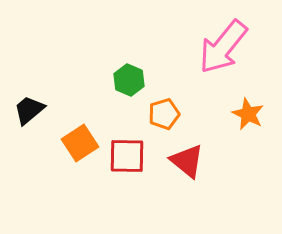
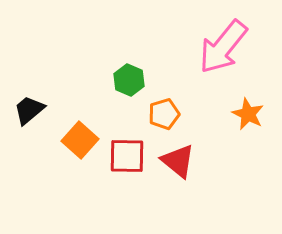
orange square: moved 3 px up; rotated 15 degrees counterclockwise
red triangle: moved 9 px left
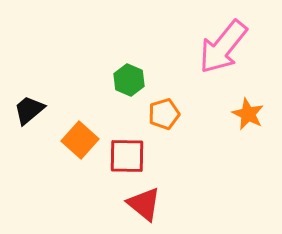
red triangle: moved 34 px left, 43 px down
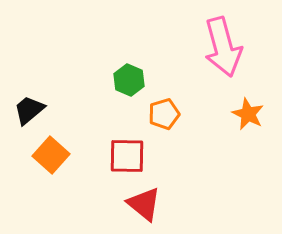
pink arrow: rotated 54 degrees counterclockwise
orange square: moved 29 px left, 15 px down
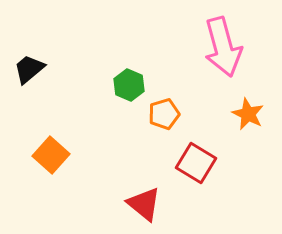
green hexagon: moved 5 px down
black trapezoid: moved 41 px up
red square: moved 69 px right, 7 px down; rotated 30 degrees clockwise
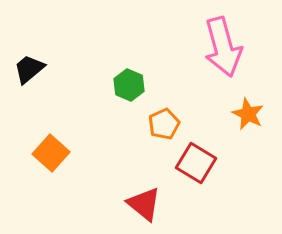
orange pentagon: moved 10 px down; rotated 8 degrees counterclockwise
orange square: moved 2 px up
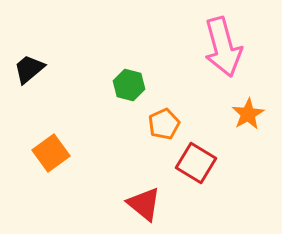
green hexagon: rotated 8 degrees counterclockwise
orange star: rotated 16 degrees clockwise
orange square: rotated 12 degrees clockwise
